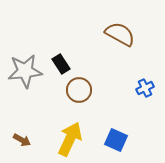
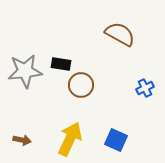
black rectangle: rotated 48 degrees counterclockwise
brown circle: moved 2 px right, 5 px up
brown arrow: rotated 18 degrees counterclockwise
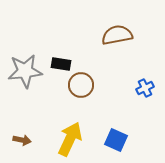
brown semicircle: moved 3 px left, 1 px down; rotated 40 degrees counterclockwise
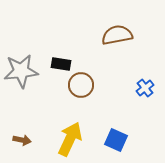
gray star: moved 4 px left
blue cross: rotated 12 degrees counterclockwise
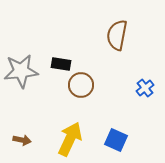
brown semicircle: rotated 68 degrees counterclockwise
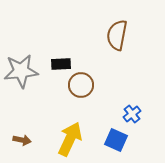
black rectangle: rotated 12 degrees counterclockwise
blue cross: moved 13 px left, 26 px down
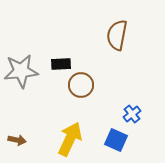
brown arrow: moved 5 px left
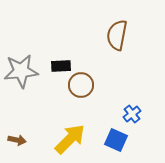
black rectangle: moved 2 px down
yellow arrow: rotated 20 degrees clockwise
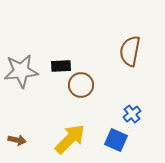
brown semicircle: moved 13 px right, 16 px down
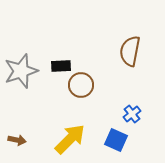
gray star: rotated 12 degrees counterclockwise
